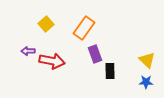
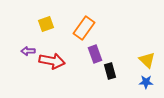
yellow square: rotated 21 degrees clockwise
black rectangle: rotated 14 degrees counterclockwise
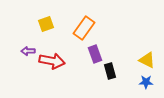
yellow triangle: rotated 18 degrees counterclockwise
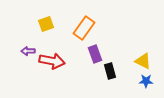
yellow triangle: moved 4 px left, 1 px down
blue star: moved 1 px up
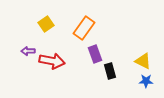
yellow square: rotated 14 degrees counterclockwise
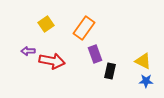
black rectangle: rotated 28 degrees clockwise
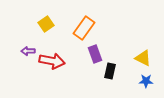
yellow triangle: moved 3 px up
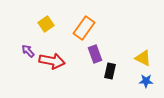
purple arrow: rotated 48 degrees clockwise
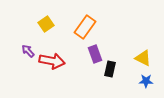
orange rectangle: moved 1 px right, 1 px up
black rectangle: moved 2 px up
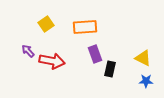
orange rectangle: rotated 50 degrees clockwise
